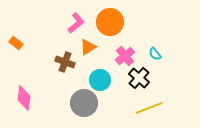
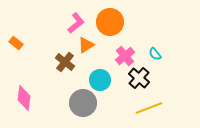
orange triangle: moved 2 px left, 2 px up
brown cross: rotated 18 degrees clockwise
gray circle: moved 1 px left
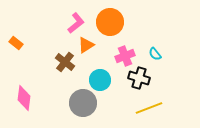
pink cross: rotated 18 degrees clockwise
black cross: rotated 25 degrees counterclockwise
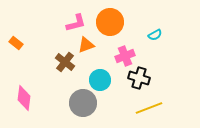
pink L-shape: rotated 25 degrees clockwise
orange triangle: rotated 12 degrees clockwise
cyan semicircle: moved 19 px up; rotated 80 degrees counterclockwise
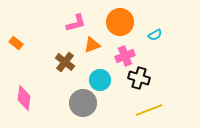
orange circle: moved 10 px right
orange triangle: moved 6 px right
yellow line: moved 2 px down
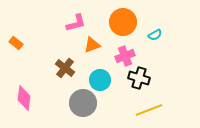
orange circle: moved 3 px right
brown cross: moved 6 px down
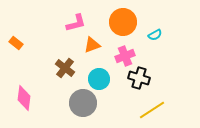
cyan circle: moved 1 px left, 1 px up
yellow line: moved 3 px right; rotated 12 degrees counterclockwise
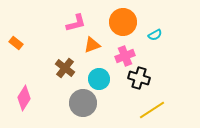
pink diamond: rotated 25 degrees clockwise
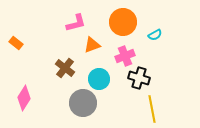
yellow line: moved 1 px up; rotated 68 degrees counterclockwise
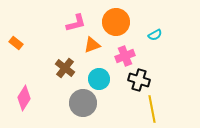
orange circle: moved 7 px left
black cross: moved 2 px down
